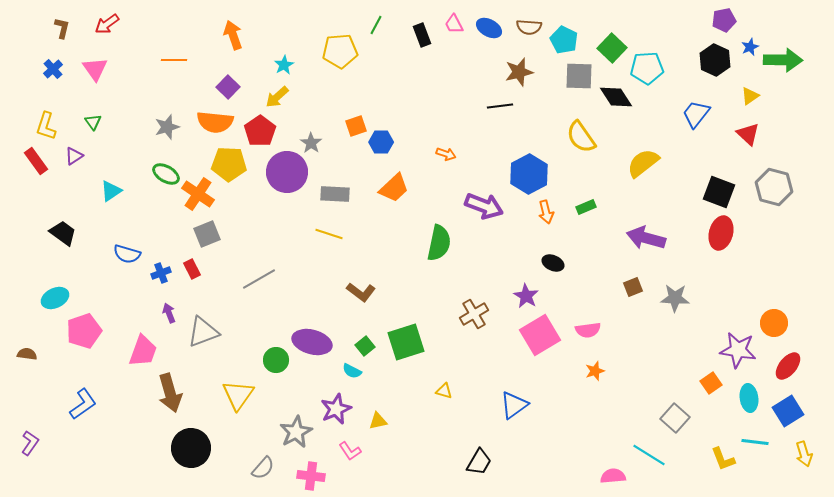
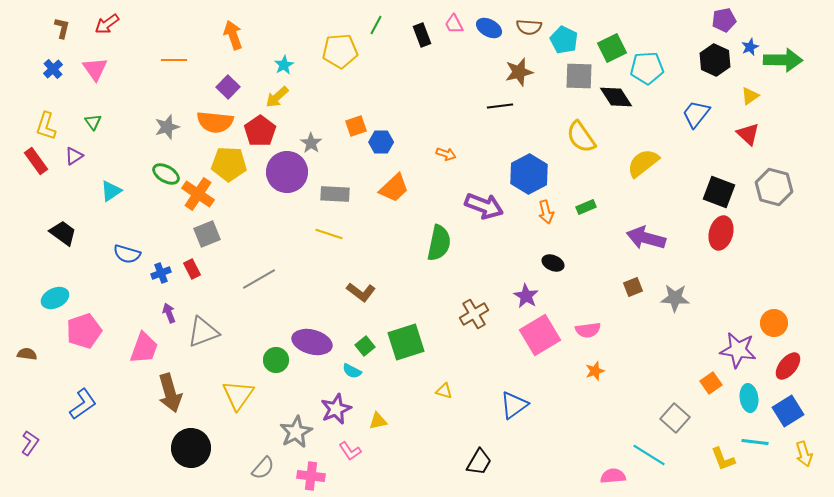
green square at (612, 48): rotated 20 degrees clockwise
pink trapezoid at (143, 351): moved 1 px right, 3 px up
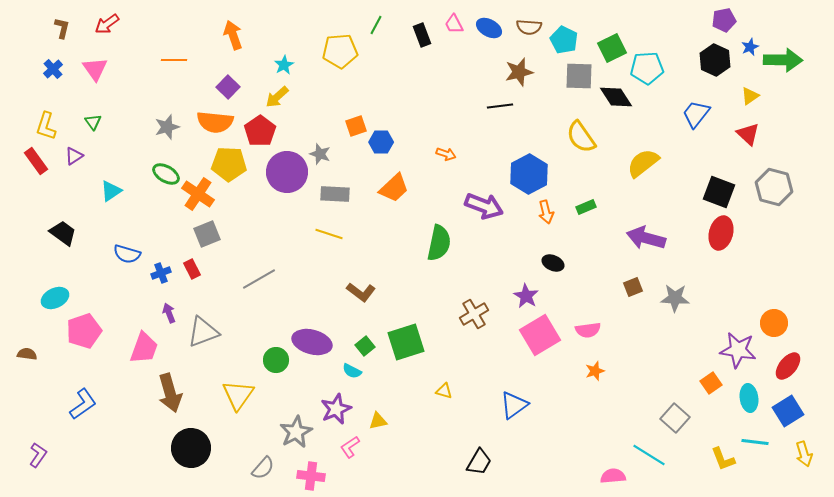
gray star at (311, 143): moved 9 px right, 11 px down; rotated 15 degrees counterclockwise
purple L-shape at (30, 443): moved 8 px right, 12 px down
pink L-shape at (350, 451): moved 4 px up; rotated 90 degrees clockwise
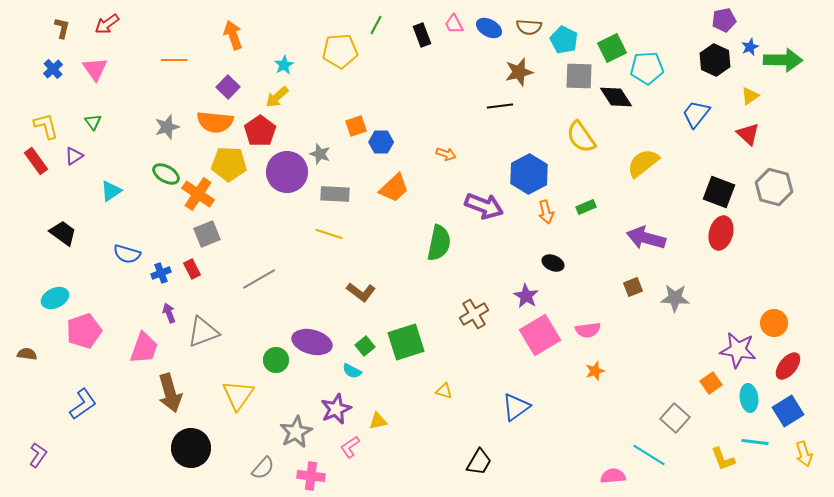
yellow L-shape at (46, 126): rotated 148 degrees clockwise
blue triangle at (514, 405): moved 2 px right, 2 px down
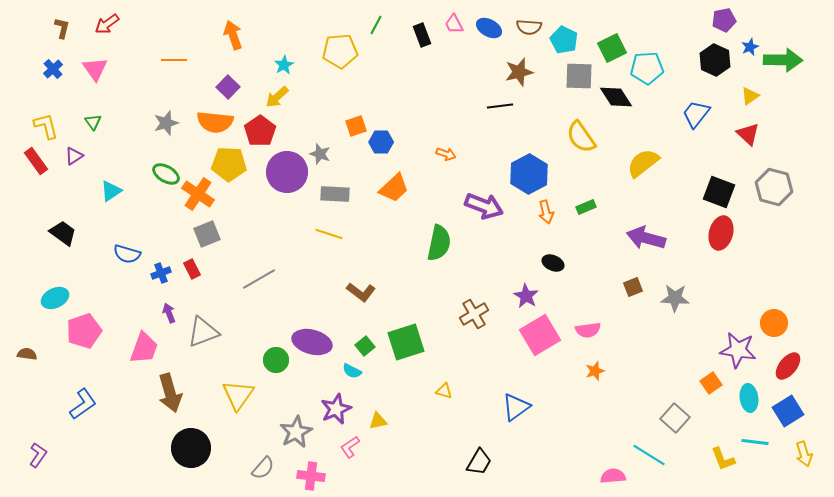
gray star at (167, 127): moved 1 px left, 4 px up
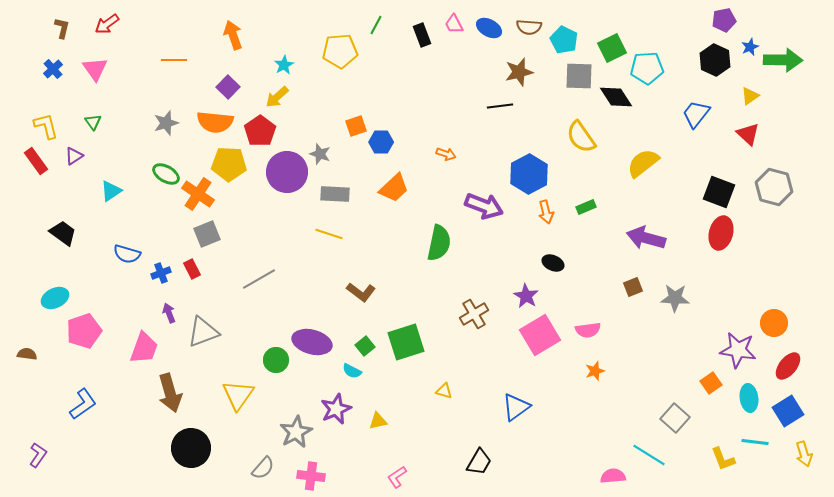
pink L-shape at (350, 447): moved 47 px right, 30 px down
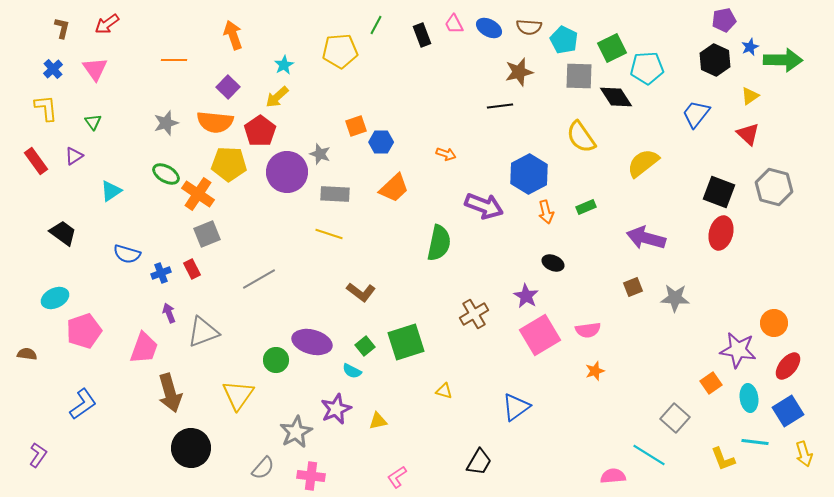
yellow L-shape at (46, 126): moved 18 px up; rotated 8 degrees clockwise
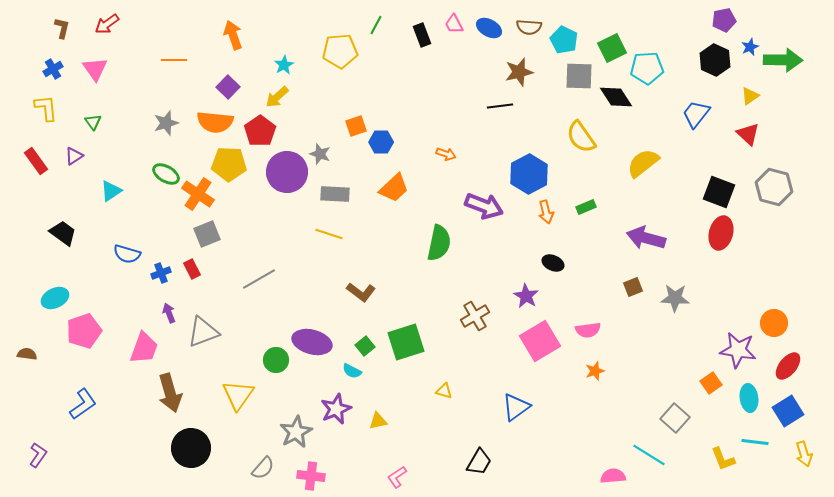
blue cross at (53, 69): rotated 12 degrees clockwise
brown cross at (474, 314): moved 1 px right, 2 px down
pink square at (540, 335): moved 6 px down
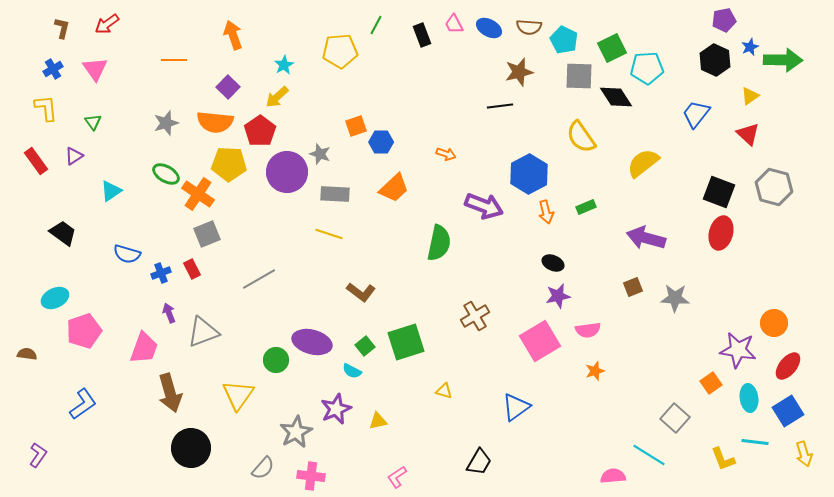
purple star at (526, 296): moved 32 px right; rotated 30 degrees clockwise
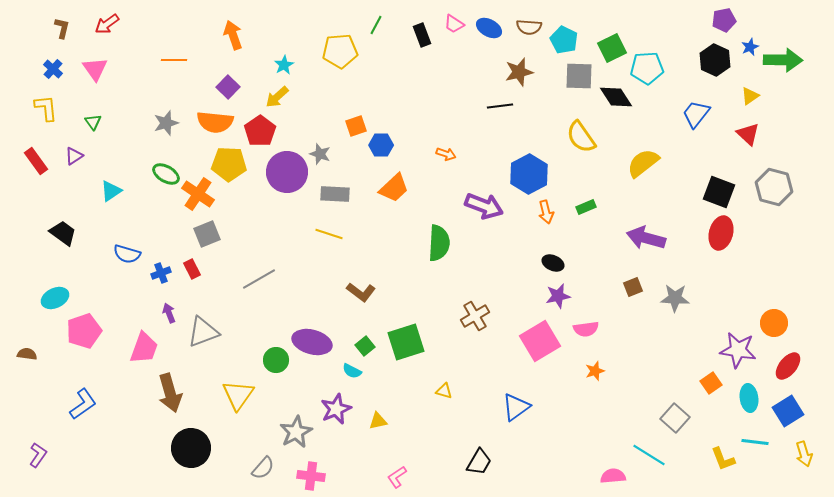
pink trapezoid at (454, 24): rotated 30 degrees counterclockwise
blue cross at (53, 69): rotated 18 degrees counterclockwise
blue hexagon at (381, 142): moved 3 px down
green semicircle at (439, 243): rotated 9 degrees counterclockwise
pink semicircle at (588, 330): moved 2 px left, 1 px up
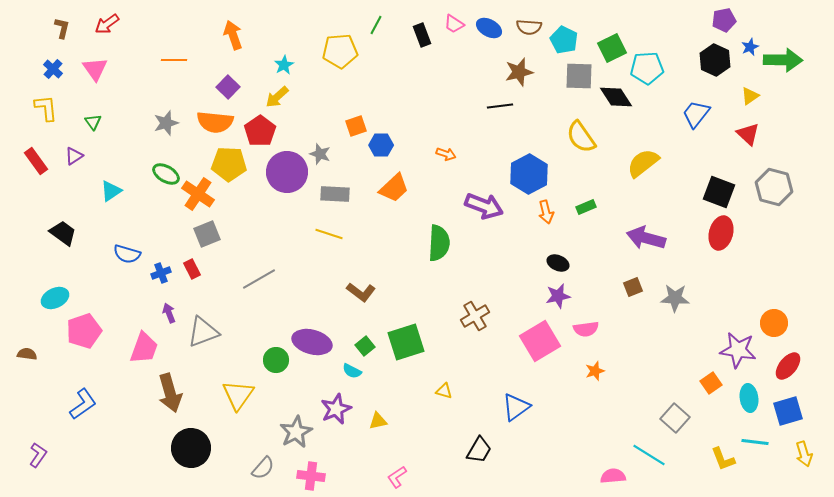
black ellipse at (553, 263): moved 5 px right
blue square at (788, 411): rotated 16 degrees clockwise
black trapezoid at (479, 462): moved 12 px up
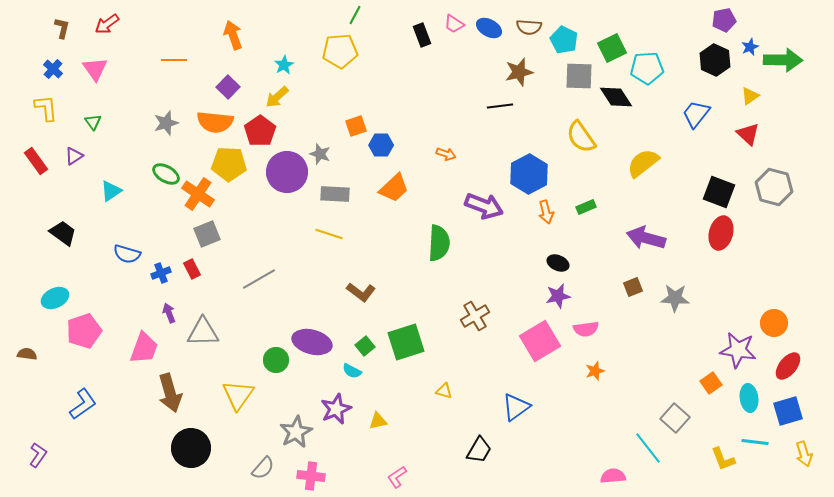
green line at (376, 25): moved 21 px left, 10 px up
gray triangle at (203, 332): rotated 20 degrees clockwise
cyan line at (649, 455): moved 1 px left, 7 px up; rotated 20 degrees clockwise
